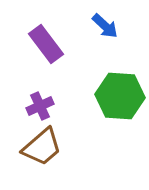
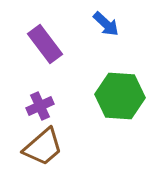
blue arrow: moved 1 px right, 2 px up
purple rectangle: moved 1 px left
brown trapezoid: moved 1 px right
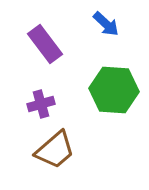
green hexagon: moved 6 px left, 6 px up
purple cross: moved 1 px right, 2 px up; rotated 8 degrees clockwise
brown trapezoid: moved 12 px right, 3 px down
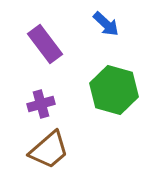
green hexagon: rotated 12 degrees clockwise
brown trapezoid: moved 6 px left
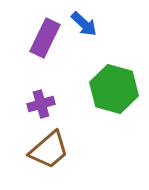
blue arrow: moved 22 px left
purple rectangle: moved 6 px up; rotated 63 degrees clockwise
green hexagon: moved 1 px up
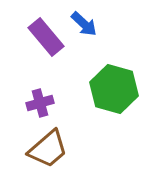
purple rectangle: moved 1 px right, 1 px up; rotated 66 degrees counterclockwise
purple cross: moved 1 px left, 1 px up
brown trapezoid: moved 1 px left, 1 px up
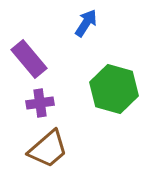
blue arrow: moved 2 px right, 1 px up; rotated 100 degrees counterclockwise
purple rectangle: moved 17 px left, 22 px down
purple cross: rotated 8 degrees clockwise
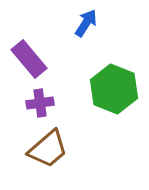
green hexagon: rotated 6 degrees clockwise
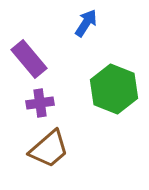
brown trapezoid: moved 1 px right
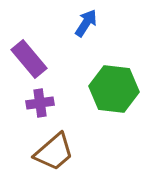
green hexagon: rotated 15 degrees counterclockwise
brown trapezoid: moved 5 px right, 3 px down
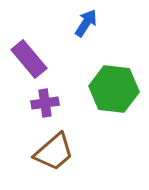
purple cross: moved 5 px right
